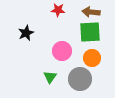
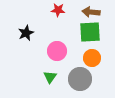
pink circle: moved 5 px left
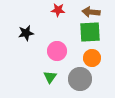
black star: rotated 14 degrees clockwise
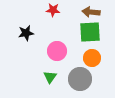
red star: moved 5 px left
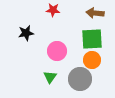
brown arrow: moved 4 px right, 1 px down
green square: moved 2 px right, 7 px down
orange circle: moved 2 px down
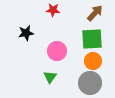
brown arrow: rotated 126 degrees clockwise
orange circle: moved 1 px right, 1 px down
gray circle: moved 10 px right, 4 px down
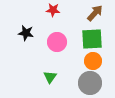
black star: rotated 21 degrees clockwise
pink circle: moved 9 px up
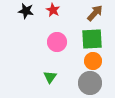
red star: rotated 24 degrees clockwise
black star: moved 22 px up
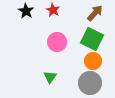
black star: rotated 21 degrees clockwise
green square: rotated 30 degrees clockwise
